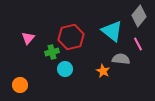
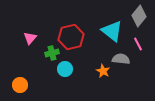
pink triangle: moved 2 px right
green cross: moved 1 px down
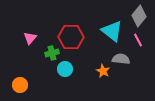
red hexagon: rotated 15 degrees clockwise
pink line: moved 4 px up
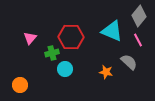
cyan triangle: rotated 15 degrees counterclockwise
gray semicircle: moved 8 px right, 3 px down; rotated 36 degrees clockwise
orange star: moved 3 px right, 1 px down; rotated 16 degrees counterclockwise
